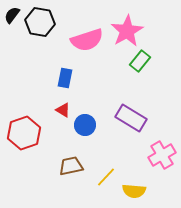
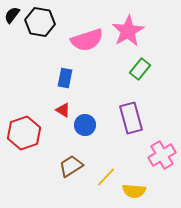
pink star: moved 1 px right
green rectangle: moved 8 px down
purple rectangle: rotated 44 degrees clockwise
brown trapezoid: rotated 20 degrees counterclockwise
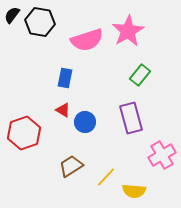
green rectangle: moved 6 px down
blue circle: moved 3 px up
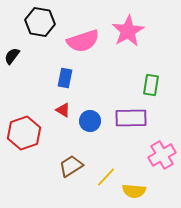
black semicircle: moved 41 px down
pink semicircle: moved 4 px left, 1 px down
green rectangle: moved 11 px right, 10 px down; rotated 30 degrees counterclockwise
purple rectangle: rotated 76 degrees counterclockwise
blue circle: moved 5 px right, 1 px up
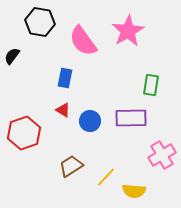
pink semicircle: rotated 72 degrees clockwise
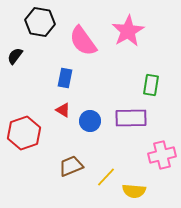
black semicircle: moved 3 px right
pink cross: rotated 16 degrees clockwise
brown trapezoid: rotated 10 degrees clockwise
